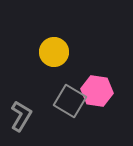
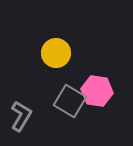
yellow circle: moved 2 px right, 1 px down
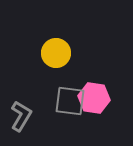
pink hexagon: moved 3 px left, 7 px down
gray square: rotated 24 degrees counterclockwise
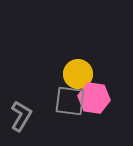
yellow circle: moved 22 px right, 21 px down
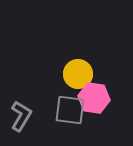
gray square: moved 9 px down
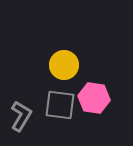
yellow circle: moved 14 px left, 9 px up
gray square: moved 10 px left, 5 px up
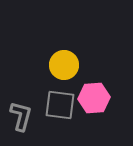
pink hexagon: rotated 12 degrees counterclockwise
gray L-shape: rotated 16 degrees counterclockwise
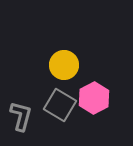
pink hexagon: rotated 24 degrees counterclockwise
gray square: rotated 24 degrees clockwise
